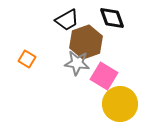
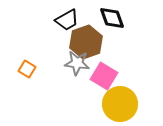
orange square: moved 10 px down
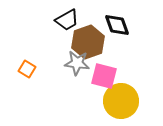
black diamond: moved 5 px right, 7 px down
brown hexagon: moved 2 px right
pink square: rotated 16 degrees counterclockwise
yellow circle: moved 1 px right, 3 px up
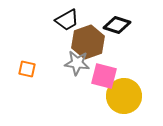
black diamond: rotated 52 degrees counterclockwise
orange square: rotated 18 degrees counterclockwise
yellow circle: moved 3 px right, 5 px up
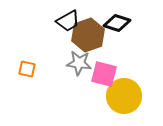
black trapezoid: moved 1 px right, 1 px down
black diamond: moved 2 px up
brown hexagon: moved 7 px up
gray star: moved 2 px right
pink square: moved 2 px up
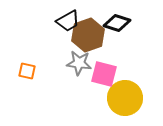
orange square: moved 2 px down
yellow circle: moved 1 px right, 2 px down
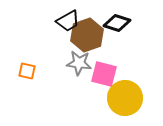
brown hexagon: moved 1 px left
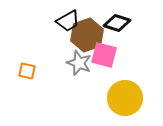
gray star: rotated 15 degrees clockwise
pink square: moved 19 px up
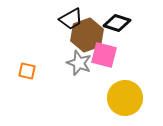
black trapezoid: moved 3 px right, 2 px up
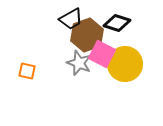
pink square: moved 2 px left, 1 px up; rotated 12 degrees clockwise
yellow circle: moved 34 px up
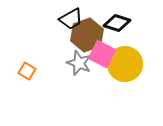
orange square: rotated 18 degrees clockwise
